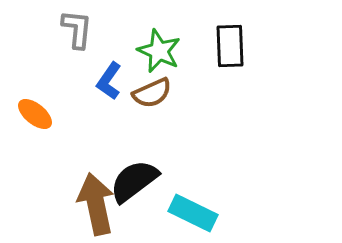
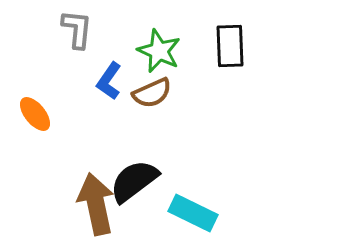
orange ellipse: rotated 12 degrees clockwise
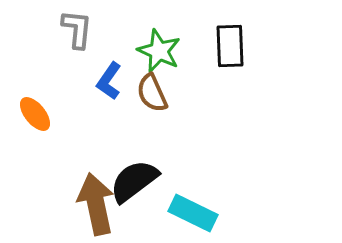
brown semicircle: rotated 90 degrees clockwise
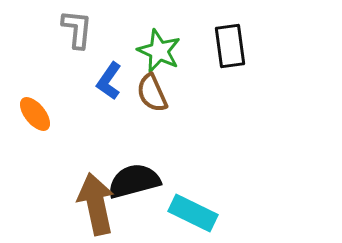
black rectangle: rotated 6 degrees counterclockwise
black semicircle: rotated 22 degrees clockwise
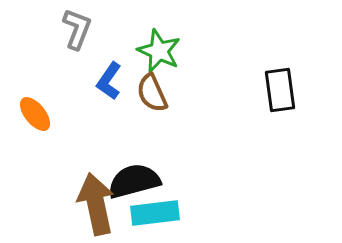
gray L-shape: rotated 15 degrees clockwise
black rectangle: moved 50 px right, 44 px down
cyan rectangle: moved 38 px left; rotated 33 degrees counterclockwise
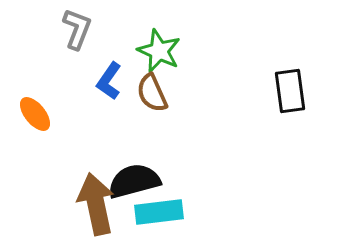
black rectangle: moved 10 px right, 1 px down
cyan rectangle: moved 4 px right, 1 px up
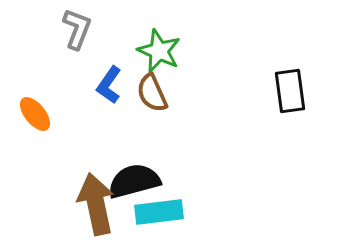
blue L-shape: moved 4 px down
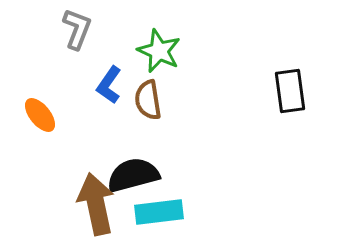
brown semicircle: moved 4 px left, 7 px down; rotated 15 degrees clockwise
orange ellipse: moved 5 px right, 1 px down
black semicircle: moved 1 px left, 6 px up
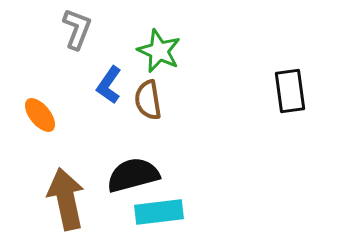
brown arrow: moved 30 px left, 5 px up
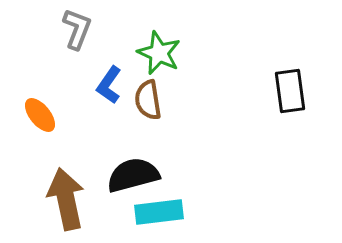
green star: moved 2 px down
